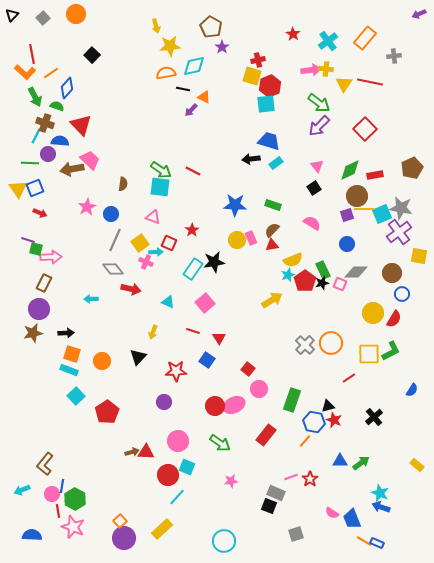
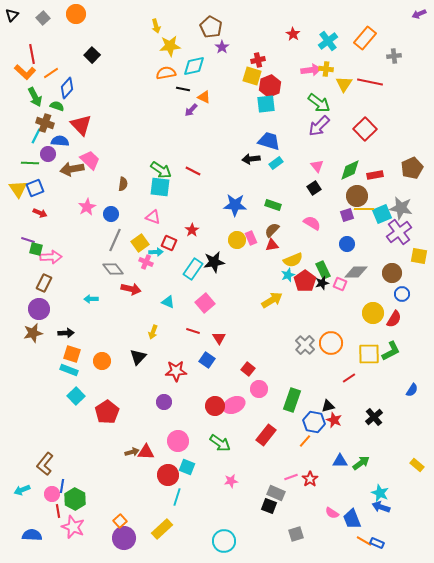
cyan line at (177, 497): rotated 24 degrees counterclockwise
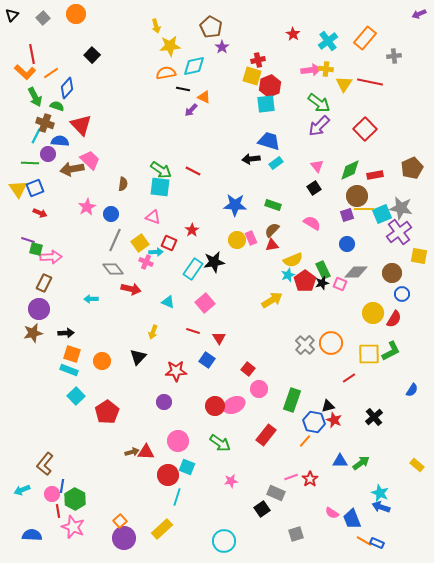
black square at (269, 506): moved 7 px left, 3 px down; rotated 35 degrees clockwise
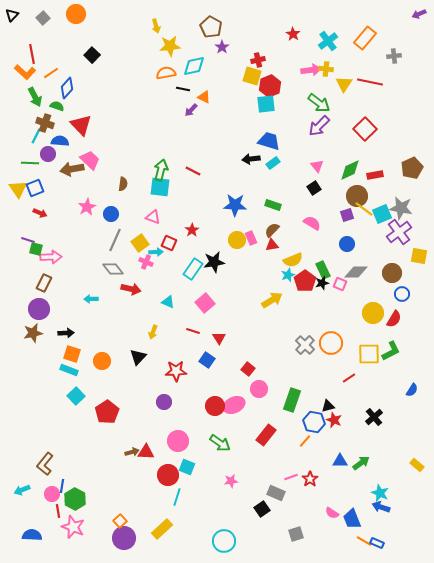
cyan rectangle at (276, 163): moved 3 px left
green arrow at (161, 170): rotated 110 degrees counterclockwise
yellow line at (364, 209): rotated 36 degrees clockwise
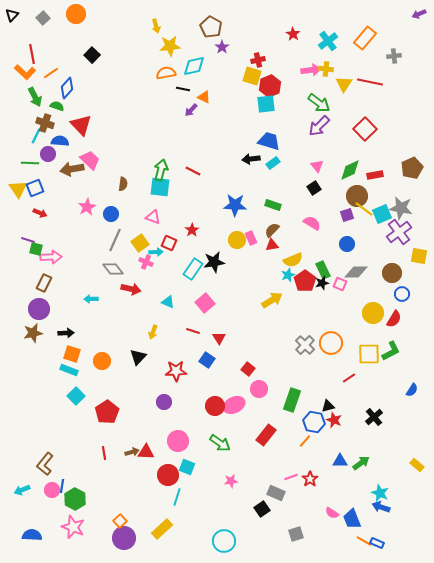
pink circle at (52, 494): moved 4 px up
red line at (58, 511): moved 46 px right, 58 px up
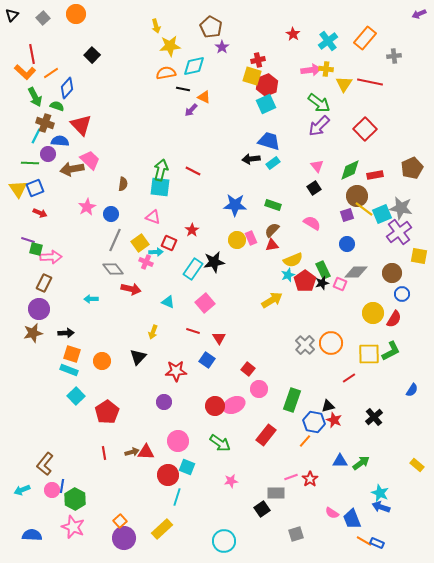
red hexagon at (270, 86): moved 3 px left, 1 px up
cyan square at (266, 104): rotated 18 degrees counterclockwise
gray rectangle at (276, 493): rotated 24 degrees counterclockwise
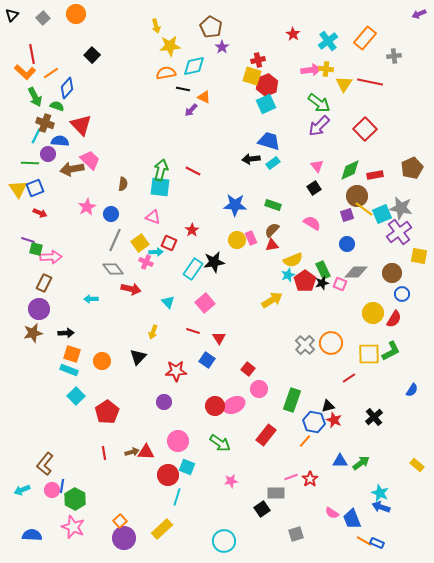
cyan triangle at (168, 302): rotated 24 degrees clockwise
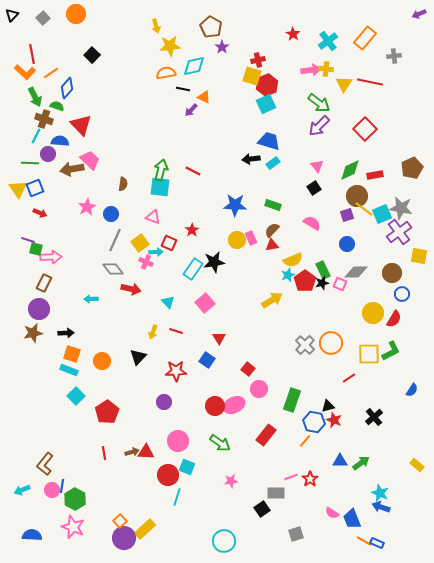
brown cross at (45, 123): moved 1 px left, 4 px up
red line at (193, 331): moved 17 px left
yellow rectangle at (162, 529): moved 17 px left
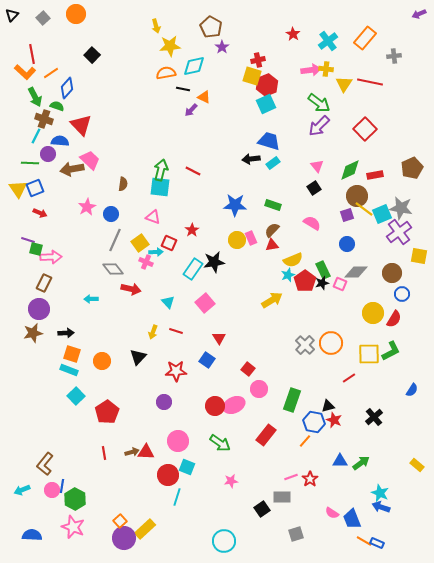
gray rectangle at (276, 493): moved 6 px right, 4 px down
